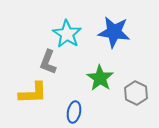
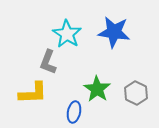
green star: moved 3 px left, 11 px down
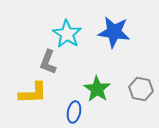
gray hexagon: moved 5 px right, 4 px up; rotated 15 degrees counterclockwise
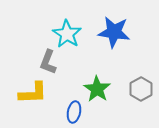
gray hexagon: rotated 20 degrees clockwise
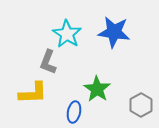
gray hexagon: moved 16 px down
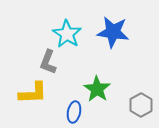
blue star: moved 1 px left
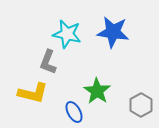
cyan star: rotated 20 degrees counterclockwise
green star: moved 2 px down
yellow L-shape: rotated 16 degrees clockwise
blue ellipse: rotated 40 degrees counterclockwise
